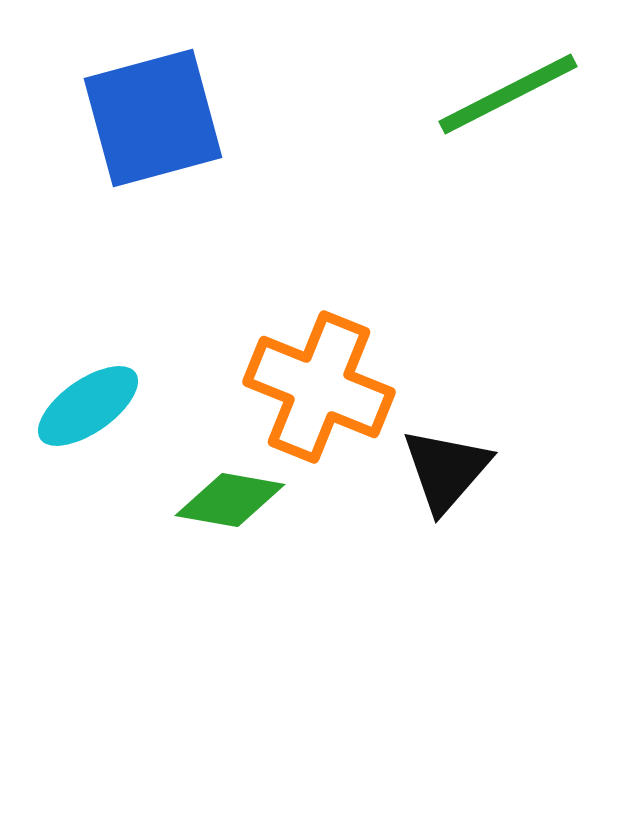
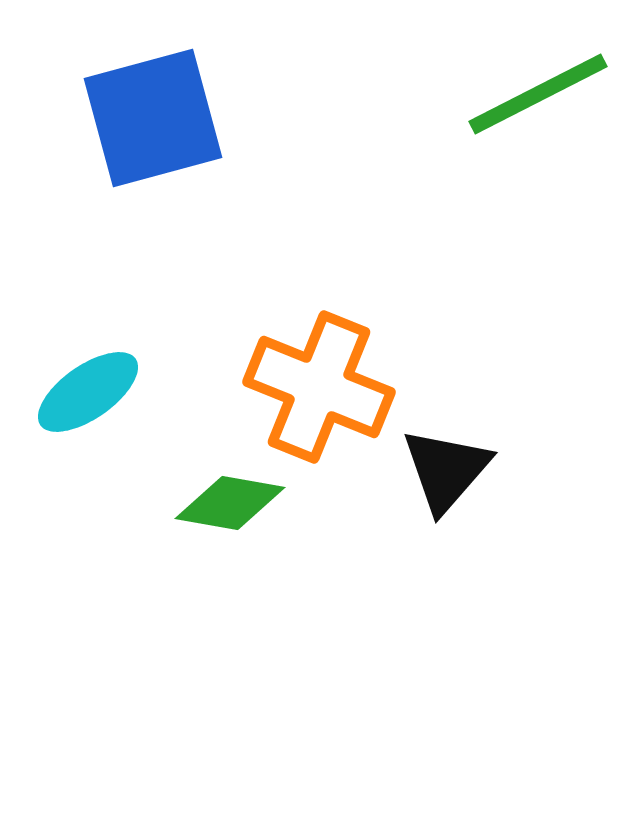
green line: moved 30 px right
cyan ellipse: moved 14 px up
green diamond: moved 3 px down
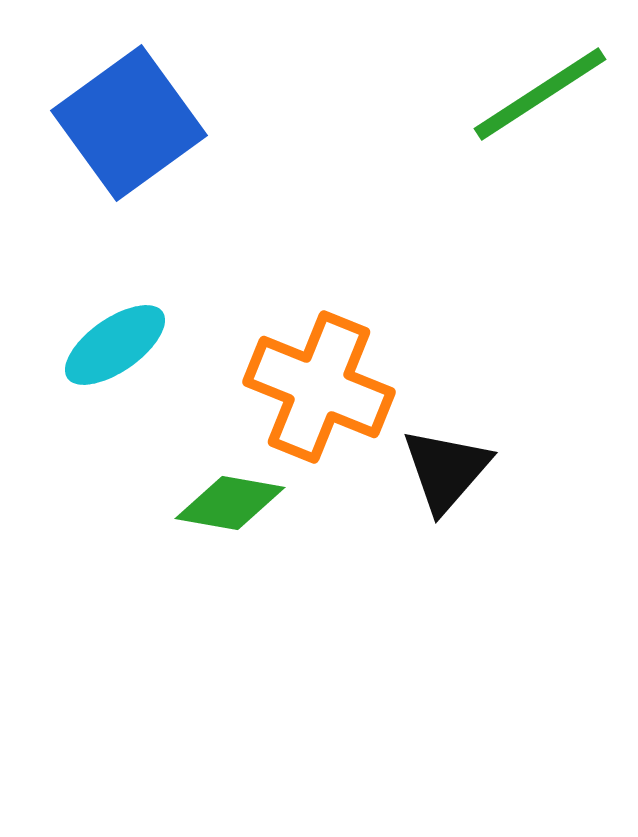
green line: moved 2 px right; rotated 6 degrees counterclockwise
blue square: moved 24 px left, 5 px down; rotated 21 degrees counterclockwise
cyan ellipse: moved 27 px right, 47 px up
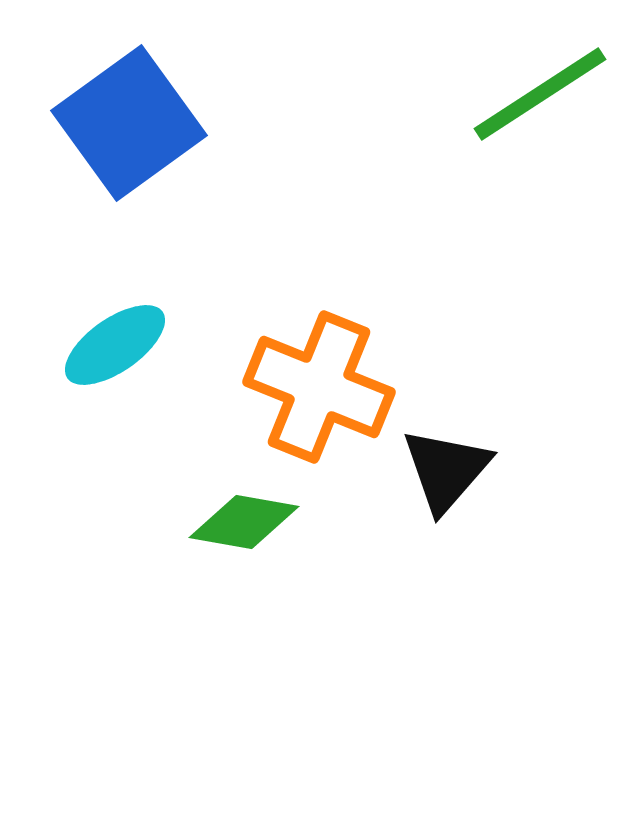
green diamond: moved 14 px right, 19 px down
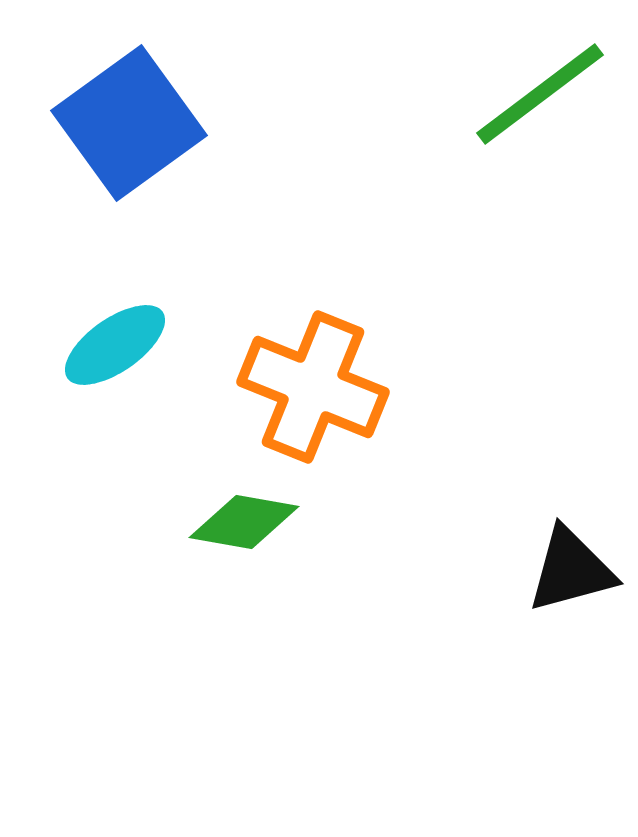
green line: rotated 4 degrees counterclockwise
orange cross: moved 6 px left
black triangle: moved 125 px right, 100 px down; rotated 34 degrees clockwise
